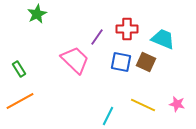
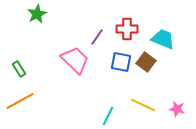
brown square: rotated 12 degrees clockwise
pink star: moved 5 px down
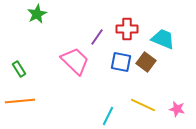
pink trapezoid: moved 1 px down
orange line: rotated 24 degrees clockwise
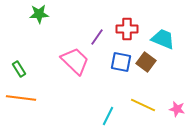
green star: moved 2 px right; rotated 24 degrees clockwise
orange line: moved 1 px right, 3 px up; rotated 12 degrees clockwise
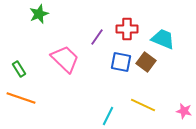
green star: rotated 18 degrees counterclockwise
pink trapezoid: moved 10 px left, 2 px up
orange line: rotated 12 degrees clockwise
pink star: moved 7 px right, 2 px down
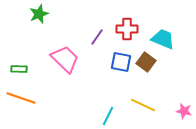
green rectangle: rotated 56 degrees counterclockwise
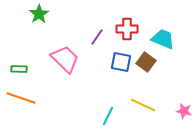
green star: rotated 12 degrees counterclockwise
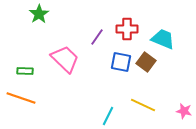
green rectangle: moved 6 px right, 2 px down
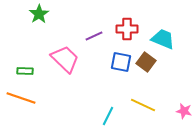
purple line: moved 3 px left, 1 px up; rotated 30 degrees clockwise
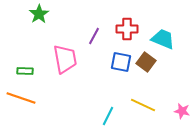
purple line: rotated 36 degrees counterclockwise
pink trapezoid: rotated 36 degrees clockwise
pink star: moved 2 px left
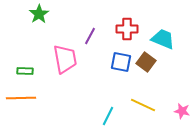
purple line: moved 4 px left
orange line: rotated 20 degrees counterclockwise
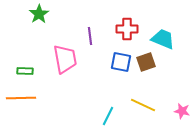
purple line: rotated 36 degrees counterclockwise
brown square: rotated 36 degrees clockwise
